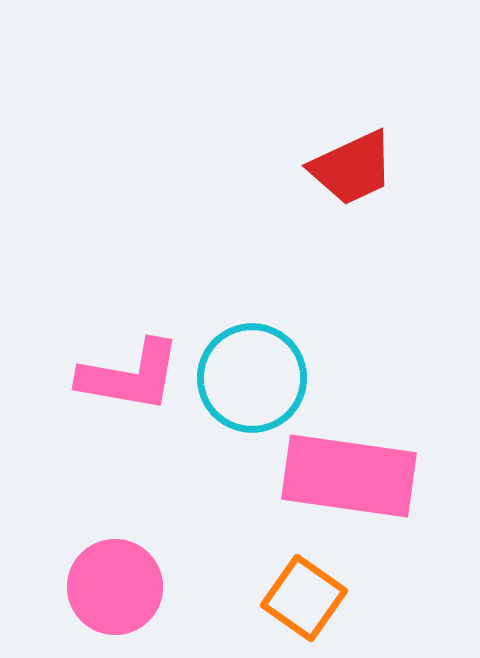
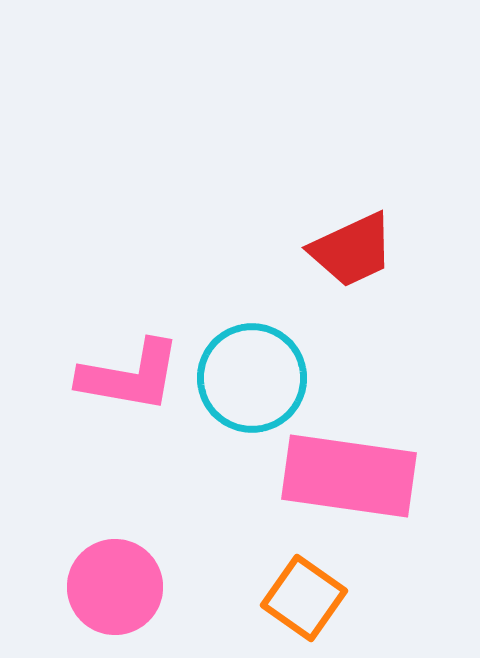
red trapezoid: moved 82 px down
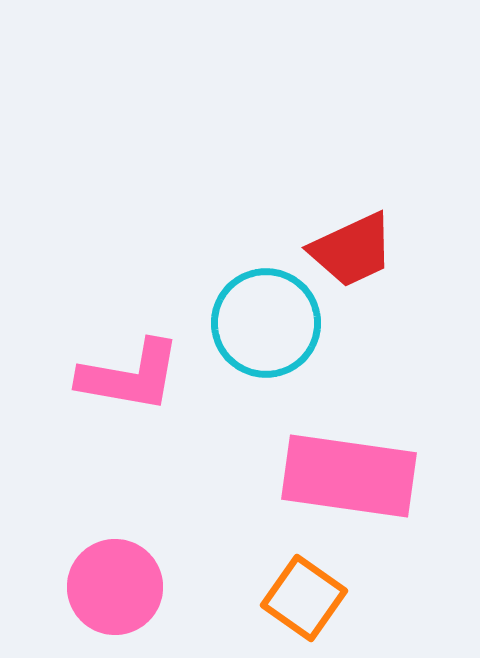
cyan circle: moved 14 px right, 55 px up
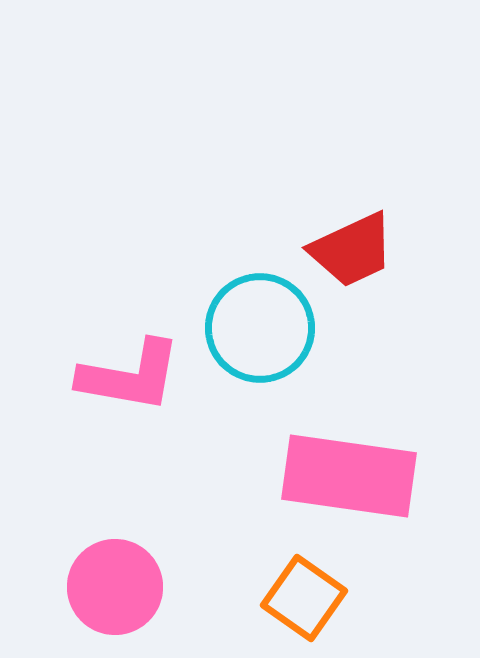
cyan circle: moved 6 px left, 5 px down
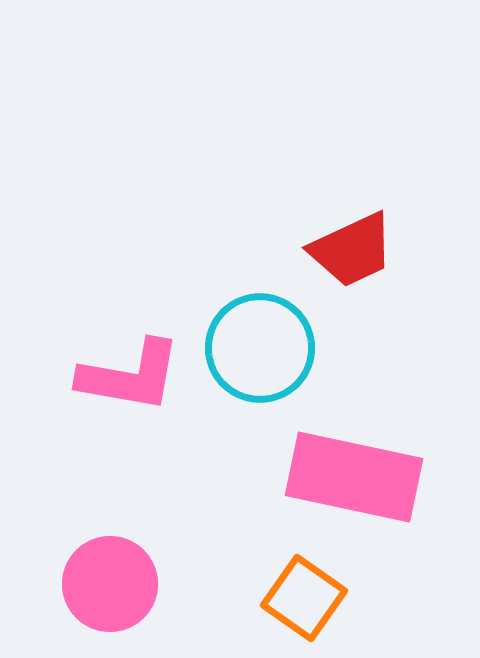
cyan circle: moved 20 px down
pink rectangle: moved 5 px right, 1 px down; rotated 4 degrees clockwise
pink circle: moved 5 px left, 3 px up
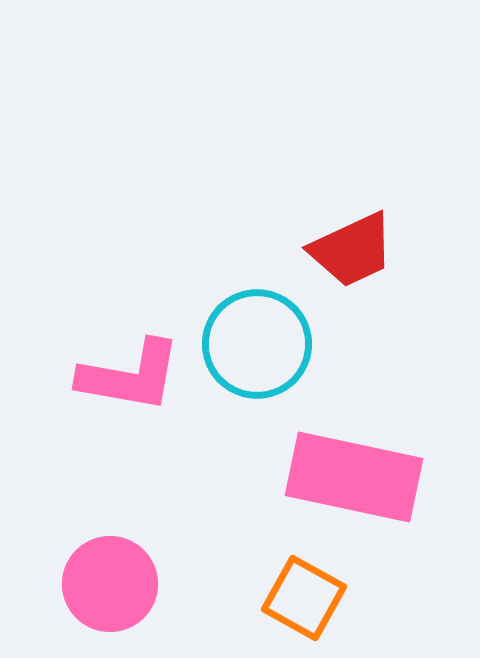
cyan circle: moved 3 px left, 4 px up
orange square: rotated 6 degrees counterclockwise
